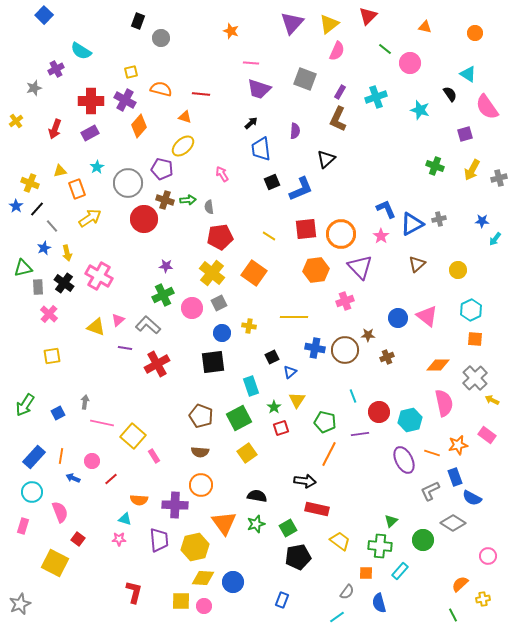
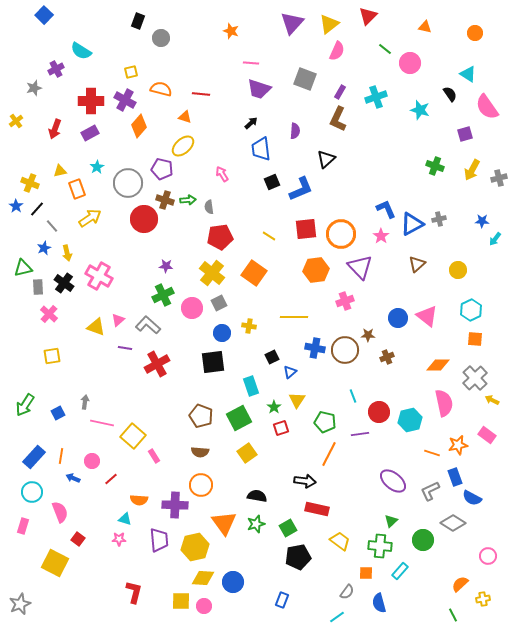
purple ellipse at (404, 460): moved 11 px left, 21 px down; rotated 24 degrees counterclockwise
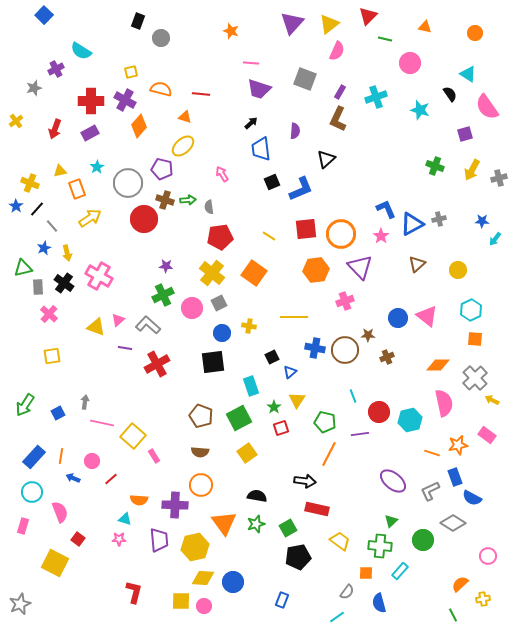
green line at (385, 49): moved 10 px up; rotated 24 degrees counterclockwise
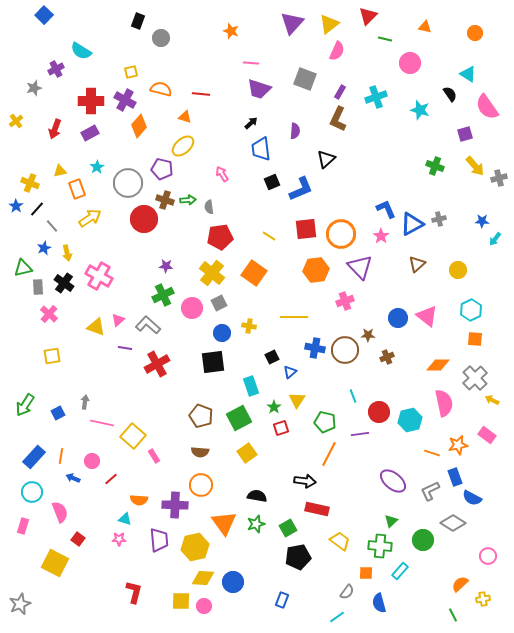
yellow arrow at (472, 170): moved 3 px right, 4 px up; rotated 70 degrees counterclockwise
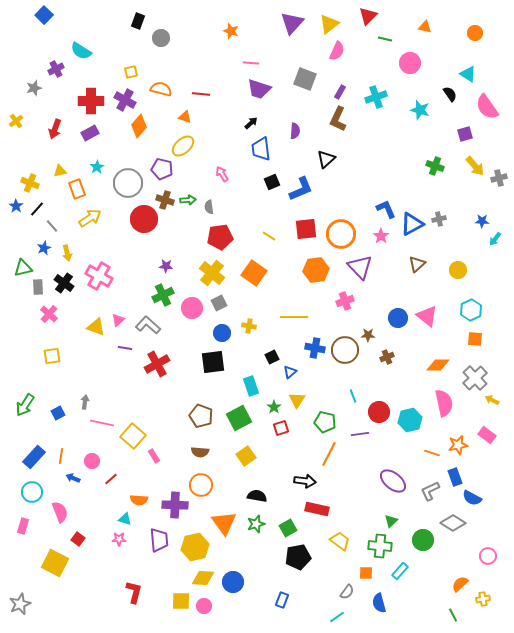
yellow square at (247, 453): moved 1 px left, 3 px down
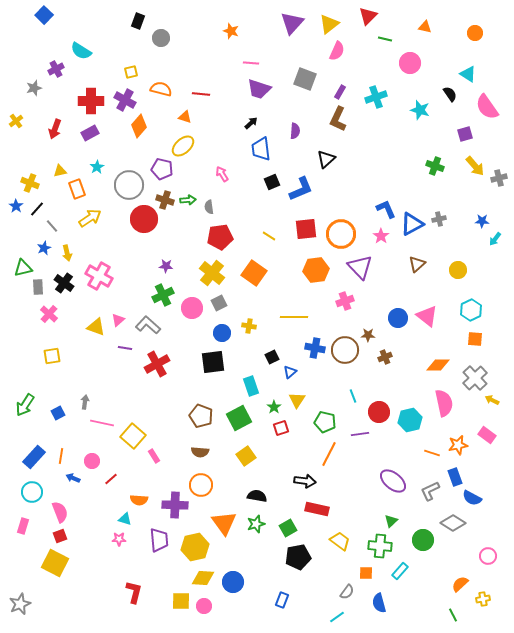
gray circle at (128, 183): moved 1 px right, 2 px down
brown cross at (387, 357): moved 2 px left
red square at (78, 539): moved 18 px left, 3 px up; rotated 32 degrees clockwise
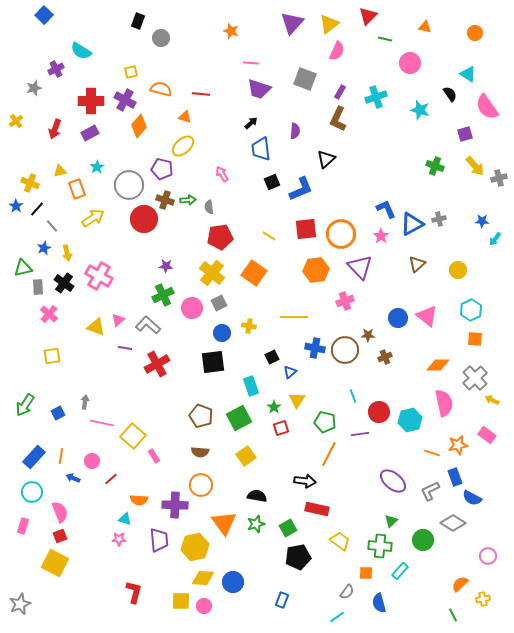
yellow arrow at (90, 218): moved 3 px right
